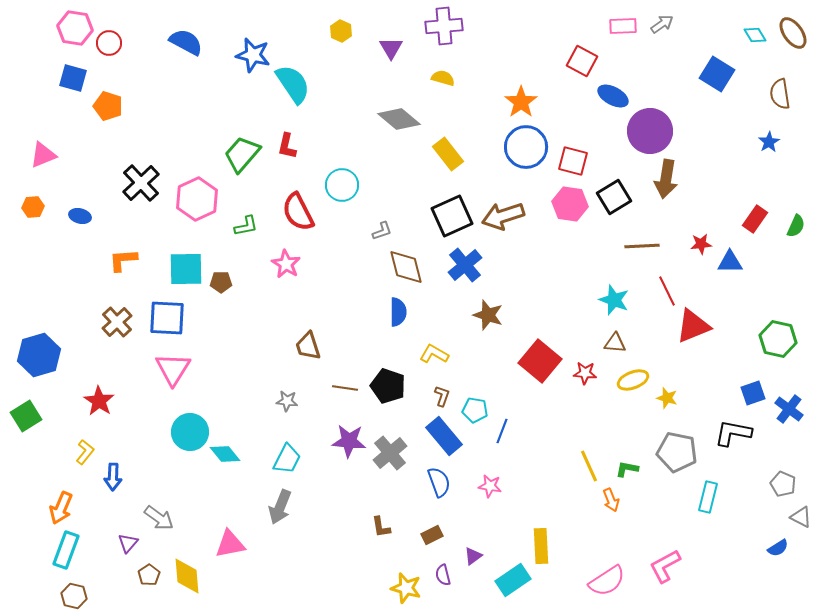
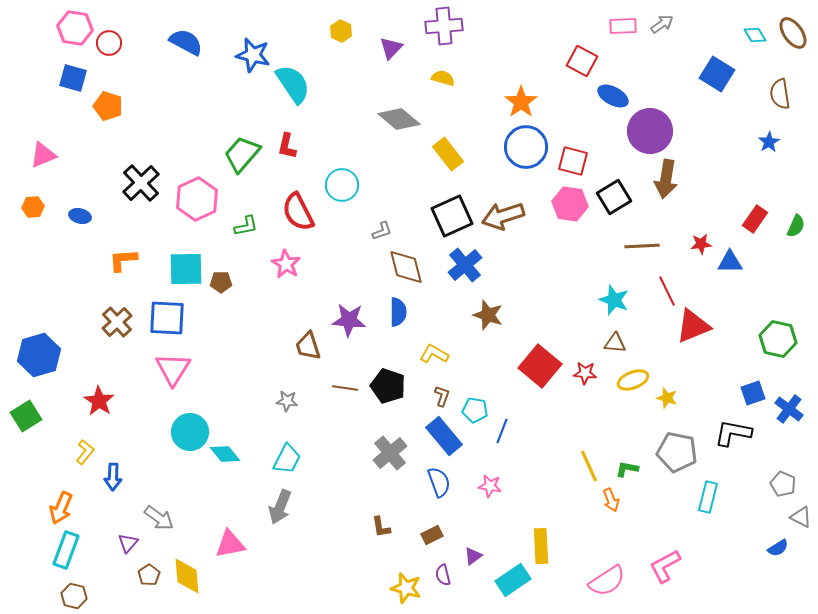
purple triangle at (391, 48): rotated 15 degrees clockwise
red square at (540, 361): moved 5 px down
purple star at (349, 441): moved 121 px up
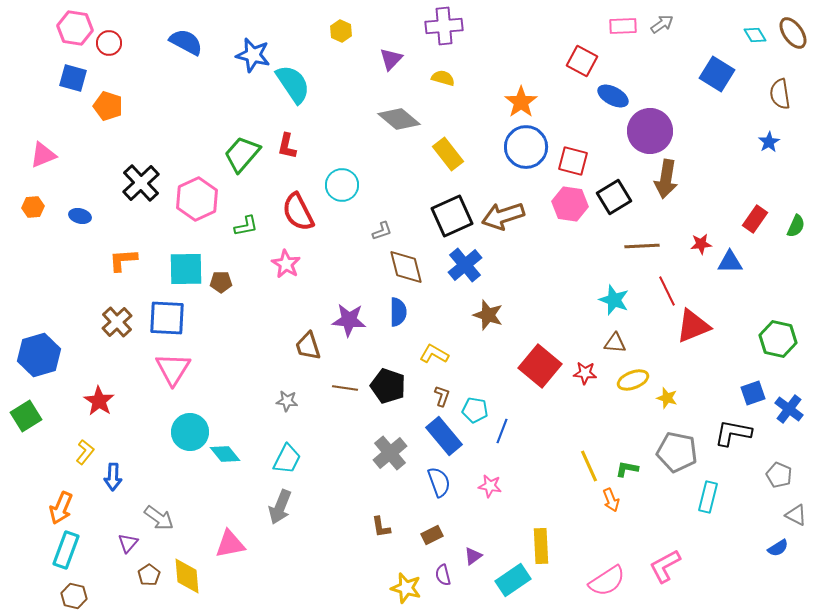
purple triangle at (391, 48): moved 11 px down
gray pentagon at (783, 484): moved 4 px left, 9 px up
gray triangle at (801, 517): moved 5 px left, 2 px up
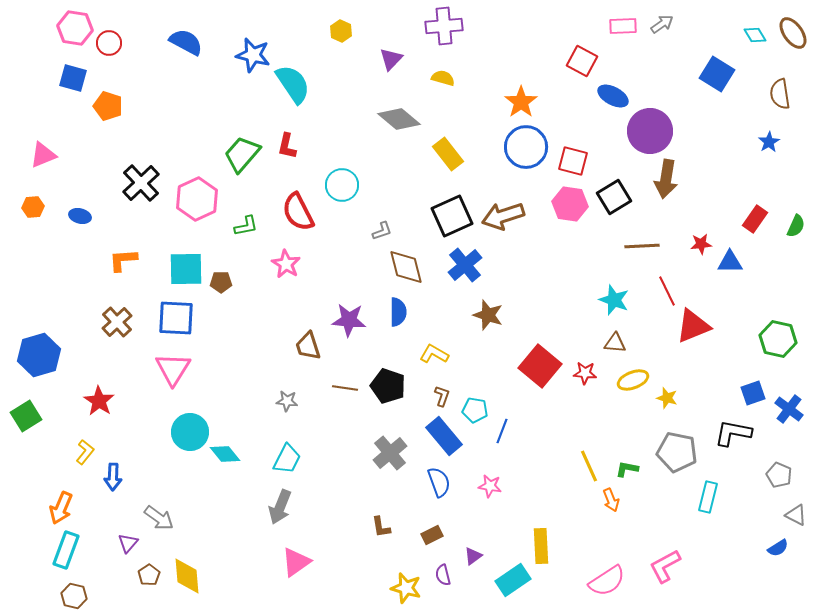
blue square at (167, 318): moved 9 px right
pink triangle at (230, 544): moved 66 px right, 18 px down; rotated 24 degrees counterclockwise
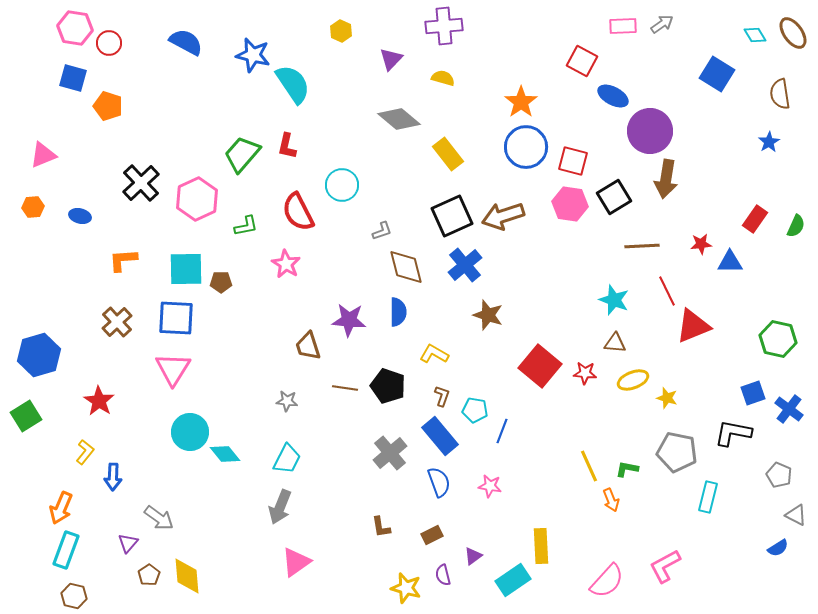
blue rectangle at (444, 436): moved 4 px left
pink semicircle at (607, 581): rotated 15 degrees counterclockwise
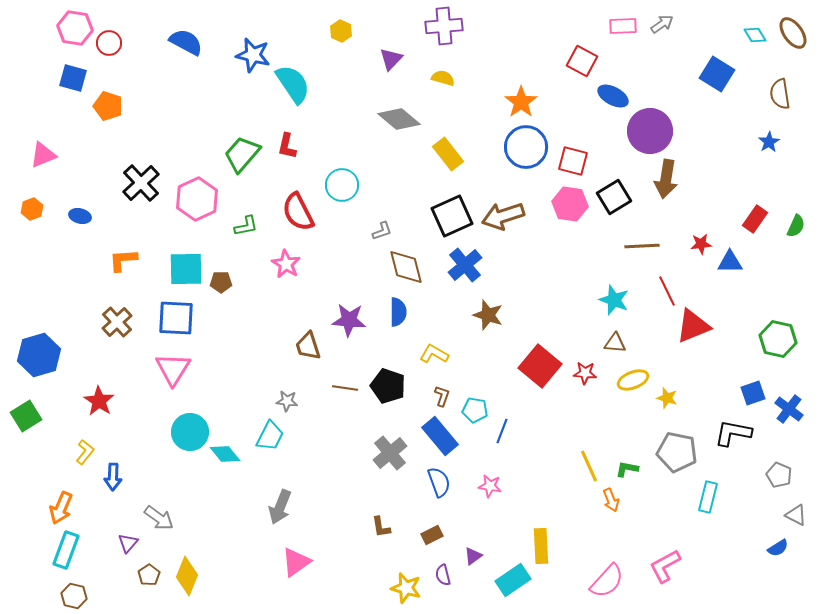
orange hexagon at (33, 207): moved 1 px left, 2 px down; rotated 15 degrees counterclockwise
cyan trapezoid at (287, 459): moved 17 px left, 23 px up
yellow diamond at (187, 576): rotated 27 degrees clockwise
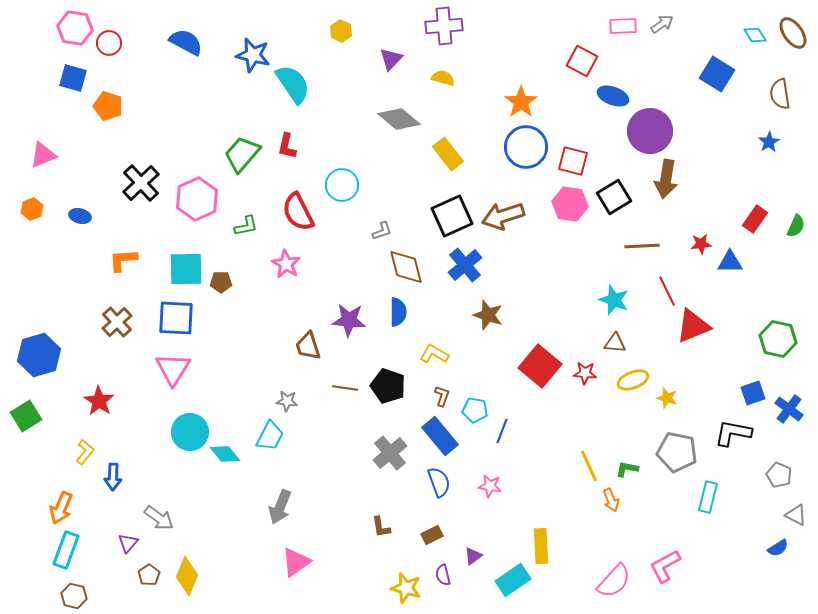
blue ellipse at (613, 96): rotated 8 degrees counterclockwise
pink semicircle at (607, 581): moved 7 px right
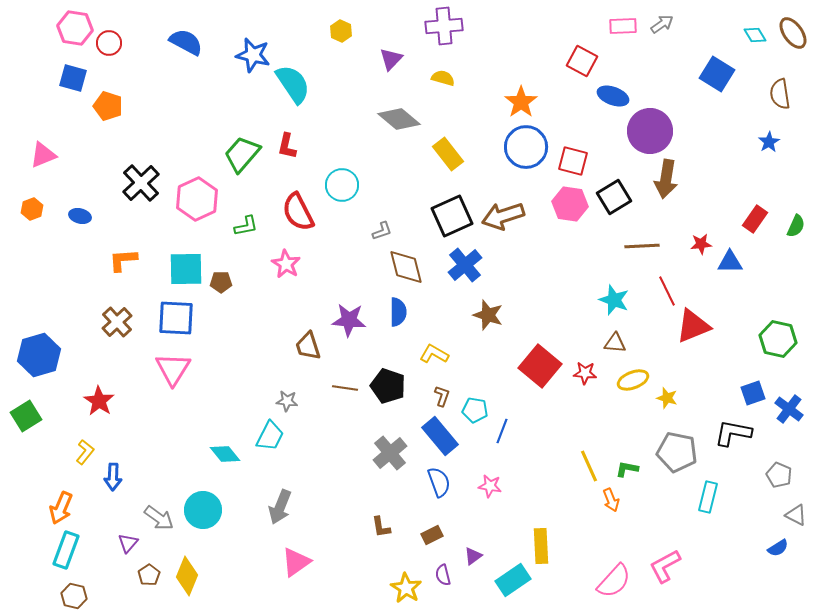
cyan circle at (190, 432): moved 13 px right, 78 px down
yellow star at (406, 588): rotated 16 degrees clockwise
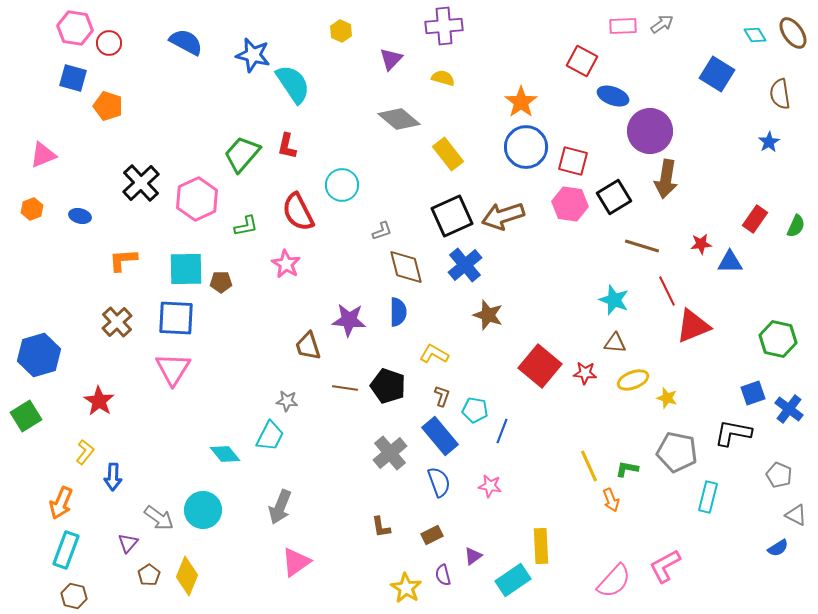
brown line at (642, 246): rotated 20 degrees clockwise
orange arrow at (61, 508): moved 5 px up
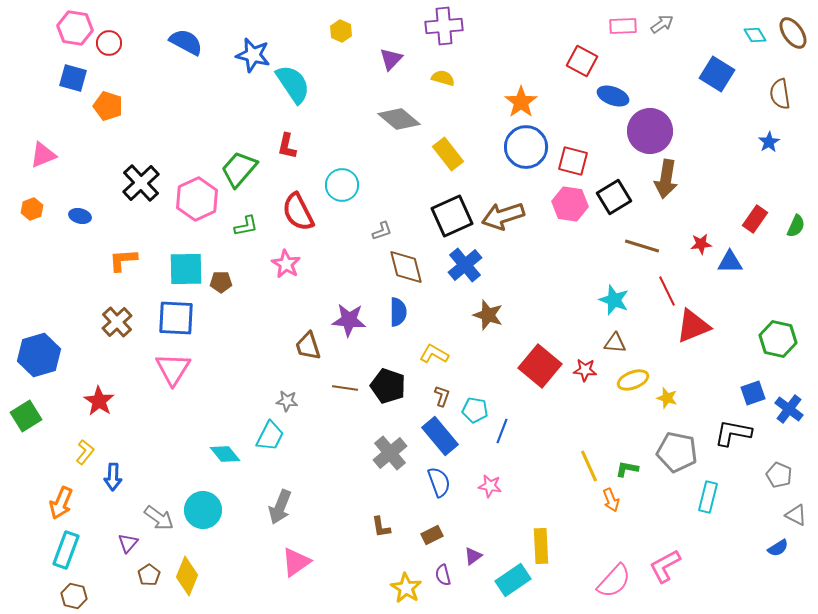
green trapezoid at (242, 154): moved 3 px left, 15 px down
red star at (585, 373): moved 3 px up
